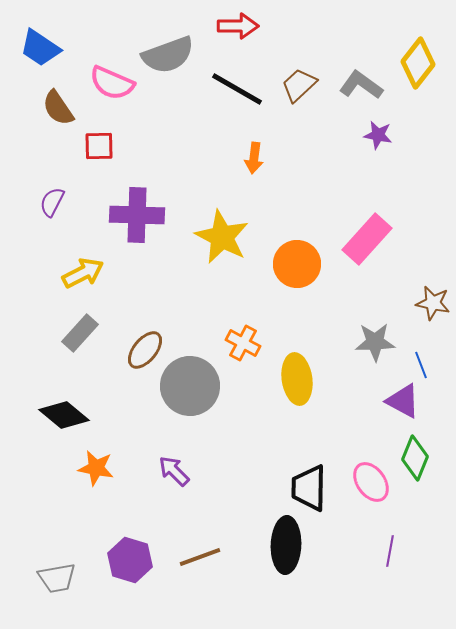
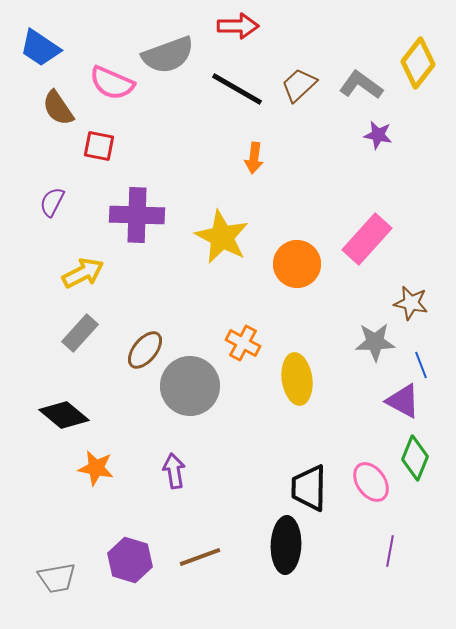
red square: rotated 12 degrees clockwise
brown star: moved 22 px left
purple arrow: rotated 36 degrees clockwise
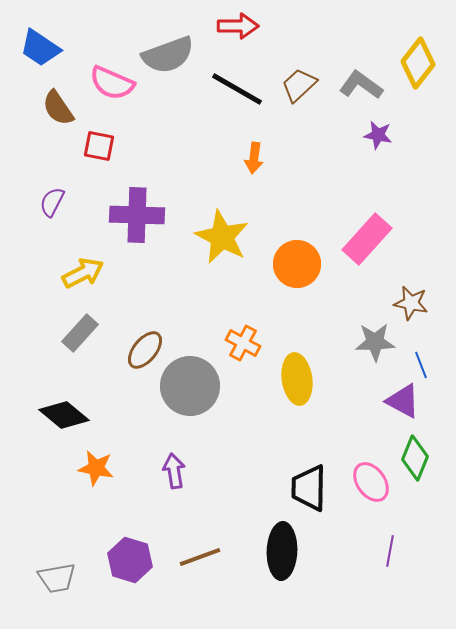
black ellipse: moved 4 px left, 6 px down
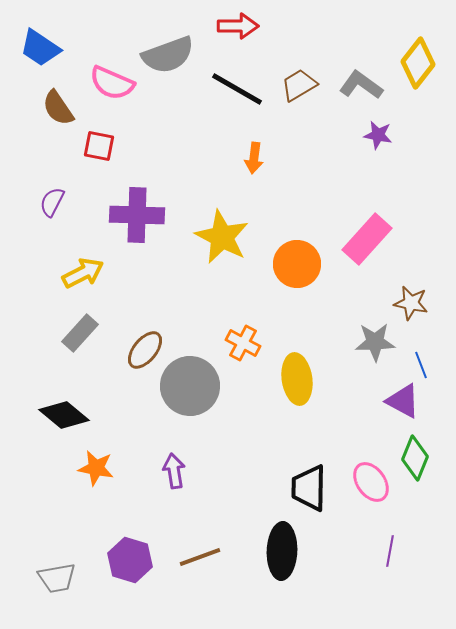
brown trapezoid: rotated 12 degrees clockwise
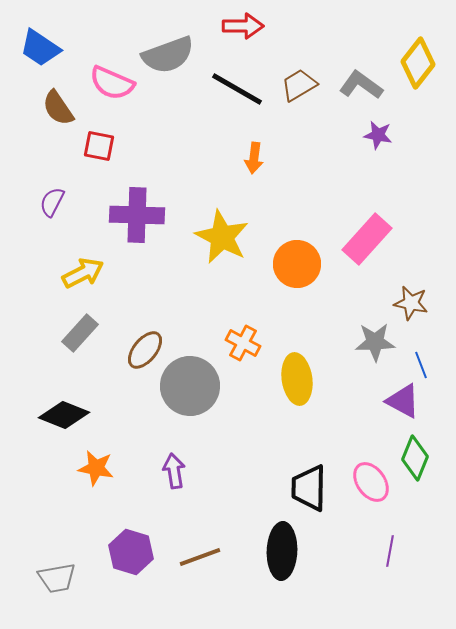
red arrow: moved 5 px right
black diamond: rotated 18 degrees counterclockwise
purple hexagon: moved 1 px right, 8 px up
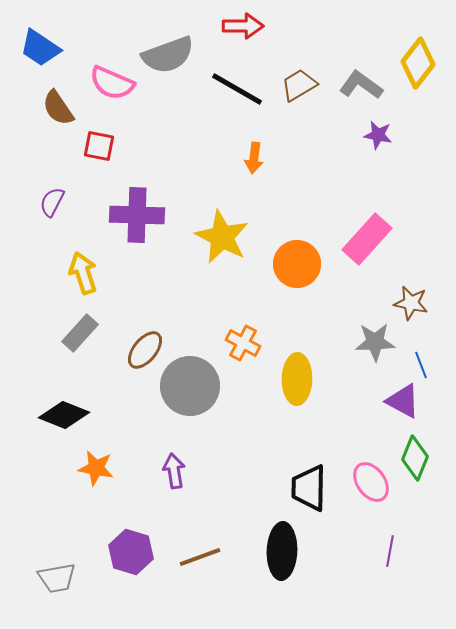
yellow arrow: rotated 81 degrees counterclockwise
yellow ellipse: rotated 9 degrees clockwise
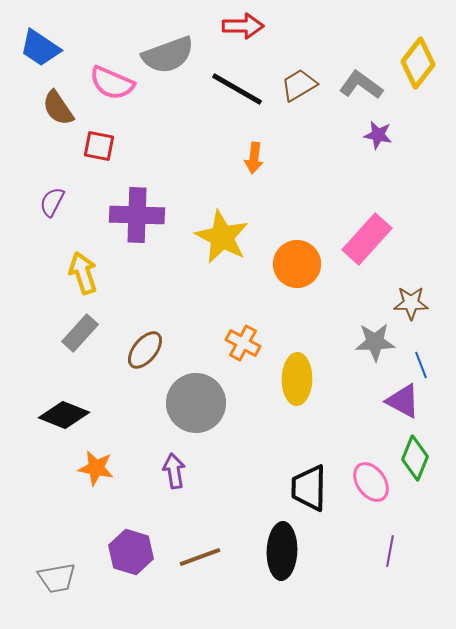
brown star: rotated 12 degrees counterclockwise
gray circle: moved 6 px right, 17 px down
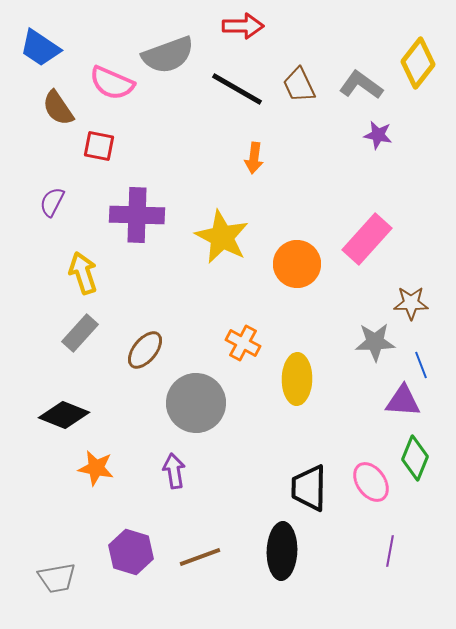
brown trapezoid: rotated 84 degrees counterclockwise
purple triangle: rotated 24 degrees counterclockwise
